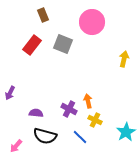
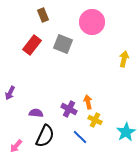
orange arrow: moved 1 px down
black semicircle: rotated 80 degrees counterclockwise
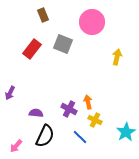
red rectangle: moved 4 px down
yellow arrow: moved 7 px left, 2 px up
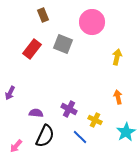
orange arrow: moved 30 px right, 5 px up
